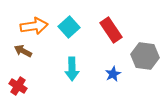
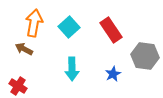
orange arrow: moved 3 px up; rotated 72 degrees counterclockwise
brown arrow: moved 1 px right, 2 px up
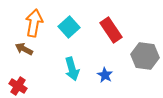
cyan arrow: rotated 15 degrees counterclockwise
blue star: moved 8 px left, 1 px down; rotated 14 degrees counterclockwise
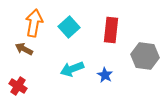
red rectangle: rotated 40 degrees clockwise
cyan arrow: rotated 85 degrees clockwise
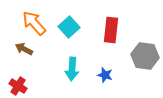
orange arrow: rotated 52 degrees counterclockwise
cyan arrow: rotated 65 degrees counterclockwise
blue star: rotated 14 degrees counterclockwise
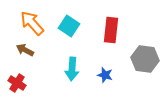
orange arrow: moved 2 px left
cyan square: moved 1 px up; rotated 15 degrees counterclockwise
brown arrow: moved 1 px right, 1 px down
gray hexagon: moved 3 px down
red cross: moved 1 px left, 3 px up
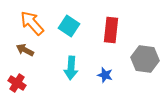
cyan arrow: moved 1 px left, 1 px up
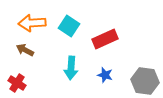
orange arrow: rotated 52 degrees counterclockwise
red rectangle: moved 6 px left, 9 px down; rotated 60 degrees clockwise
gray hexagon: moved 22 px down
